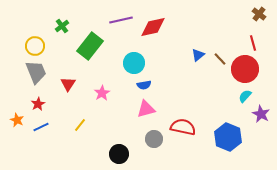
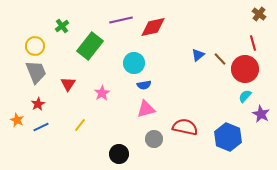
red semicircle: moved 2 px right
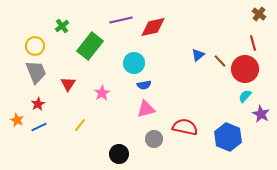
brown line: moved 2 px down
blue line: moved 2 px left
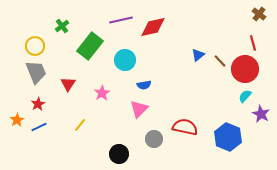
cyan circle: moved 9 px left, 3 px up
pink triangle: moved 7 px left; rotated 30 degrees counterclockwise
orange star: rotated 16 degrees clockwise
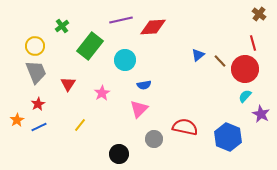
red diamond: rotated 8 degrees clockwise
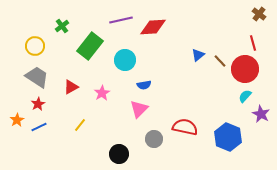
gray trapezoid: moved 1 px right, 5 px down; rotated 35 degrees counterclockwise
red triangle: moved 3 px right, 3 px down; rotated 28 degrees clockwise
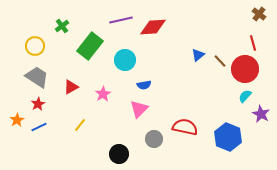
pink star: moved 1 px right, 1 px down
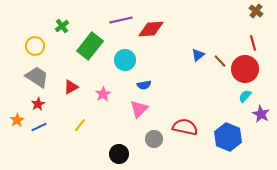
brown cross: moved 3 px left, 3 px up
red diamond: moved 2 px left, 2 px down
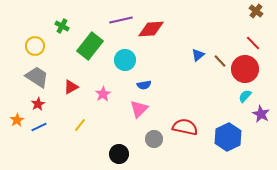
green cross: rotated 24 degrees counterclockwise
red line: rotated 28 degrees counterclockwise
blue hexagon: rotated 12 degrees clockwise
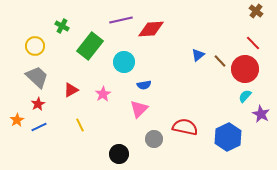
cyan circle: moved 1 px left, 2 px down
gray trapezoid: rotated 10 degrees clockwise
red triangle: moved 3 px down
yellow line: rotated 64 degrees counterclockwise
